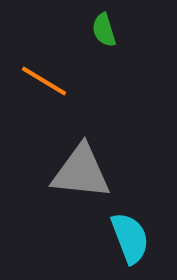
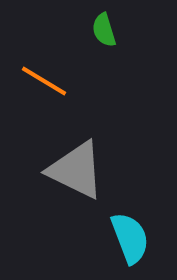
gray triangle: moved 5 px left, 2 px up; rotated 20 degrees clockwise
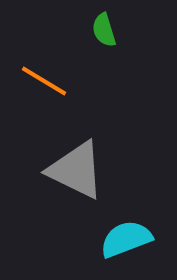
cyan semicircle: moved 4 px left, 1 px down; rotated 90 degrees counterclockwise
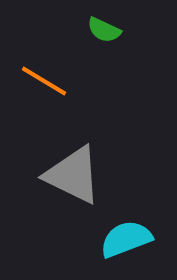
green semicircle: rotated 48 degrees counterclockwise
gray triangle: moved 3 px left, 5 px down
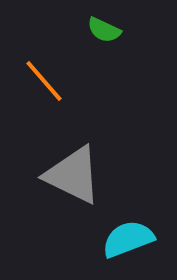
orange line: rotated 18 degrees clockwise
cyan semicircle: moved 2 px right
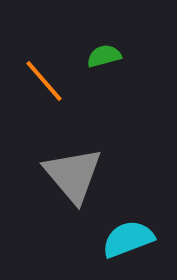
green semicircle: moved 26 px down; rotated 140 degrees clockwise
gray triangle: rotated 24 degrees clockwise
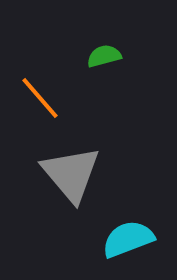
orange line: moved 4 px left, 17 px down
gray triangle: moved 2 px left, 1 px up
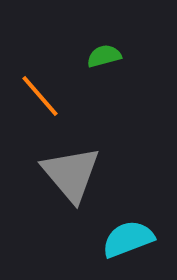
orange line: moved 2 px up
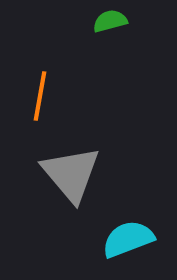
green semicircle: moved 6 px right, 35 px up
orange line: rotated 51 degrees clockwise
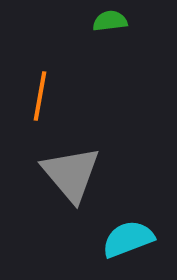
green semicircle: rotated 8 degrees clockwise
